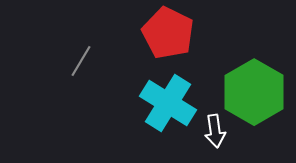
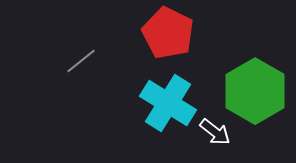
gray line: rotated 20 degrees clockwise
green hexagon: moved 1 px right, 1 px up
white arrow: moved 1 px down; rotated 44 degrees counterclockwise
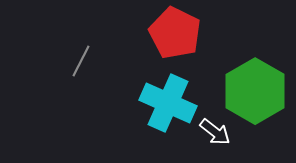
red pentagon: moved 7 px right
gray line: rotated 24 degrees counterclockwise
cyan cross: rotated 8 degrees counterclockwise
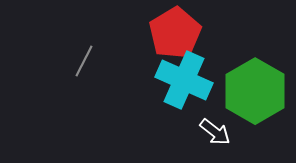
red pentagon: rotated 15 degrees clockwise
gray line: moved 3 px right
cyan cross: moved 16 px right, 23 px up
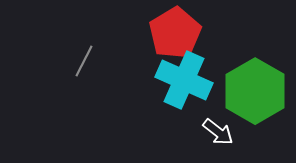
white arrow: moved 3 px right
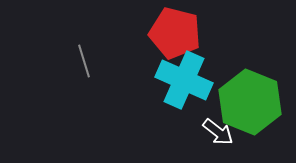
red pentagon: rotated 27 degrees counterclockwise
gray line: rotated 44 degrees counterclockwise
green hexagon: moved 5 px left, 11 px down; rotated 8 degrees counterclockwise
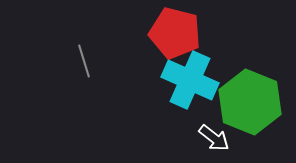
cyan cross: moved 6 px right
white arrow: moved 4 px left, 6 px down
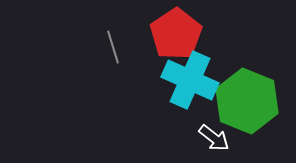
red pentagon: moved 1 px right, 1 px down; rotated 24 degrees clockwise
gray line: moved 29 px right, 14 px up
green hexagon: moved 3 px left, 1 px up
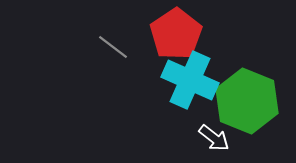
gray line: rotated 36 degrees counterclockwise
